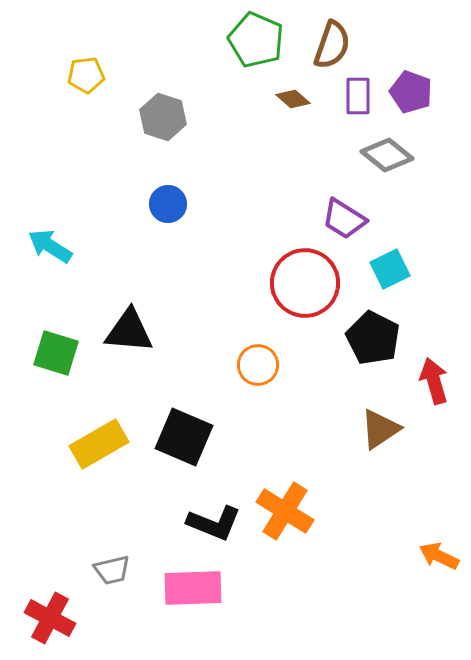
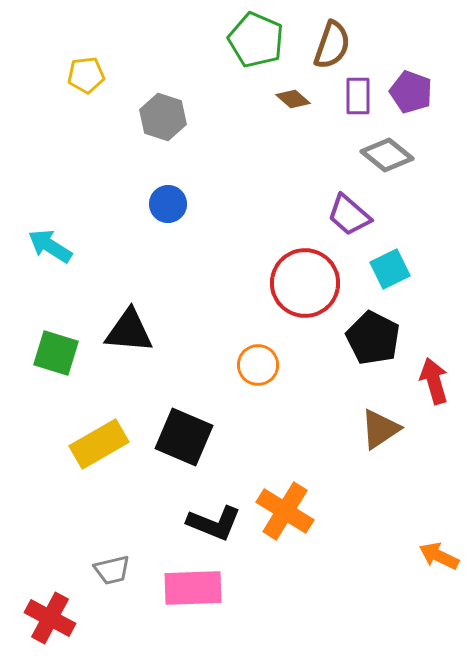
purple trapezoid: moved 5 px right, 4 px up; rotated 9 degrees clockwise
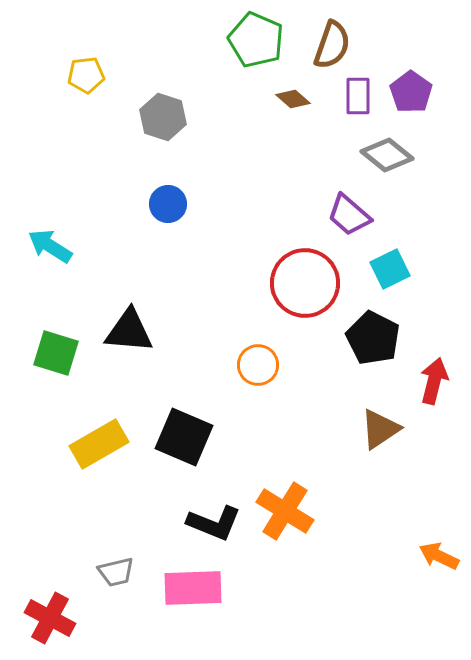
purple pentagon: rotated 15 degrees clockwise
red arrow: rotated 30 degrees clockwise
gray trapezoid: moved 4 px right, 2 px down
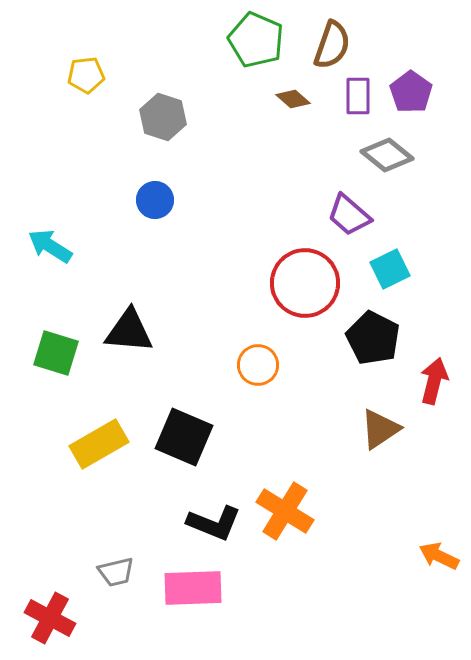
blue circle: moved 13 px left, 4 px up
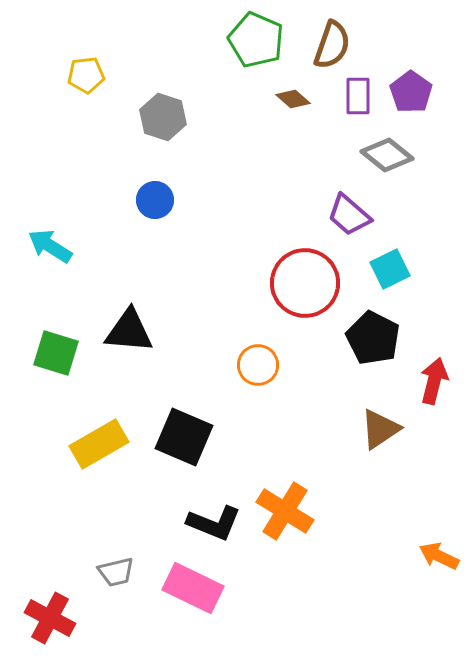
pink rectangle: rotated 28 degrees clockwise
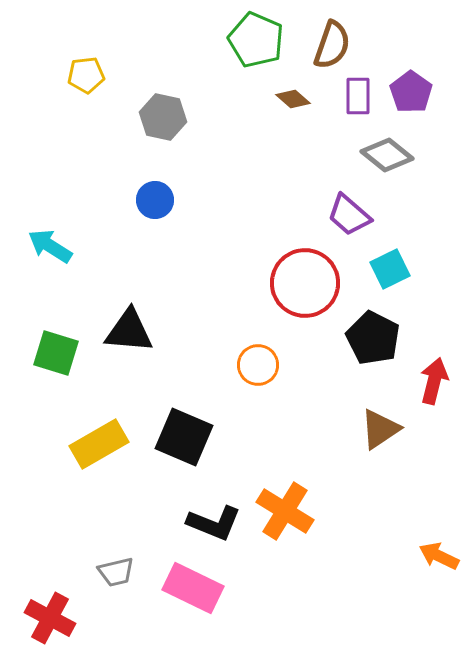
gray hexagon: rotated 6 degrees counterclockwise
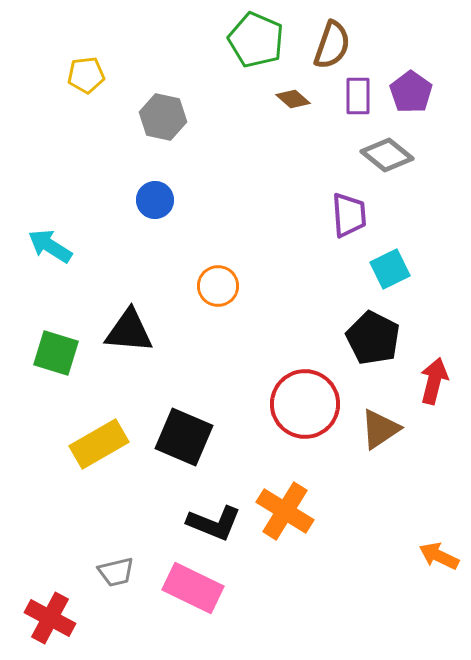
purple trapezoid: rotated 135 degrees counterclockwise
red circle: moved 121 px down
orange circle: moved 40 px left, 79 px up
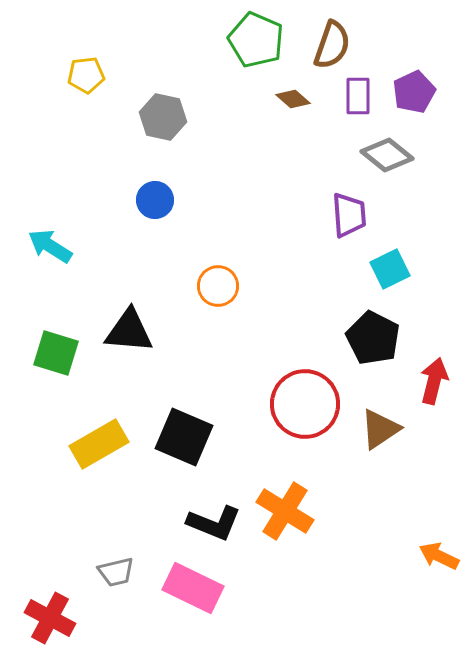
purple pentagon: moved 3 px right; rotated 12 degrees clockwise
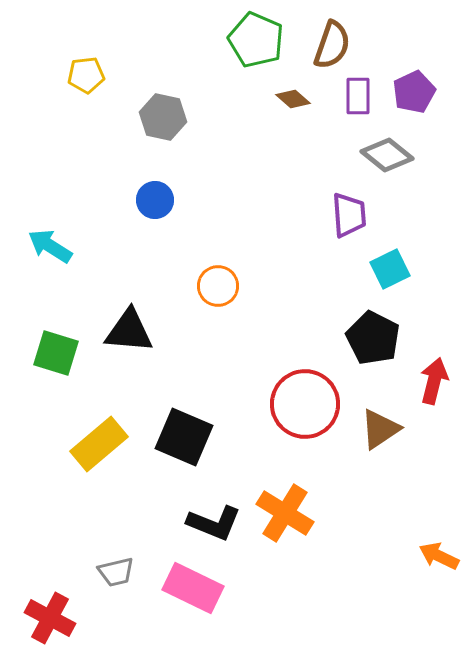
yellow rectangle: rotated 10 degrees counterclockwise
orange cross: moved 2 px down
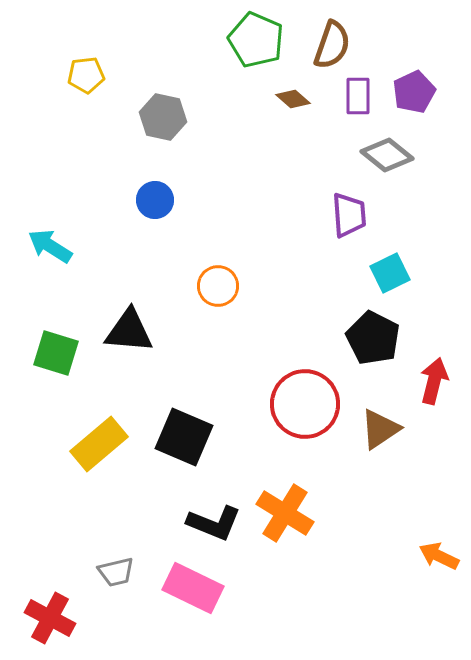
cyan square: moved 4 px down
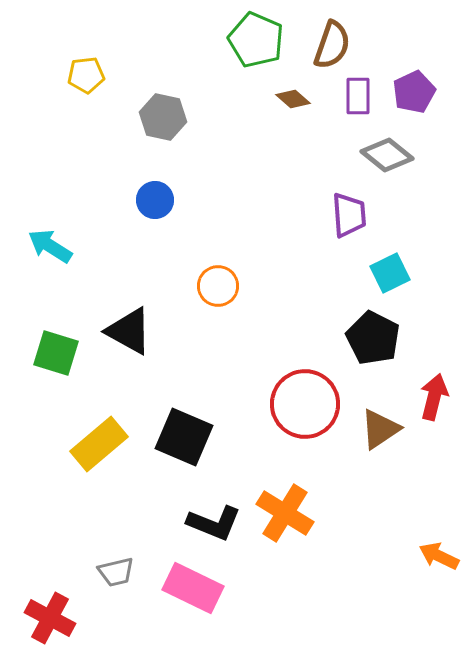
black triangle: rotated 24 degrees clockwise
red arrow: moved 16 px down
